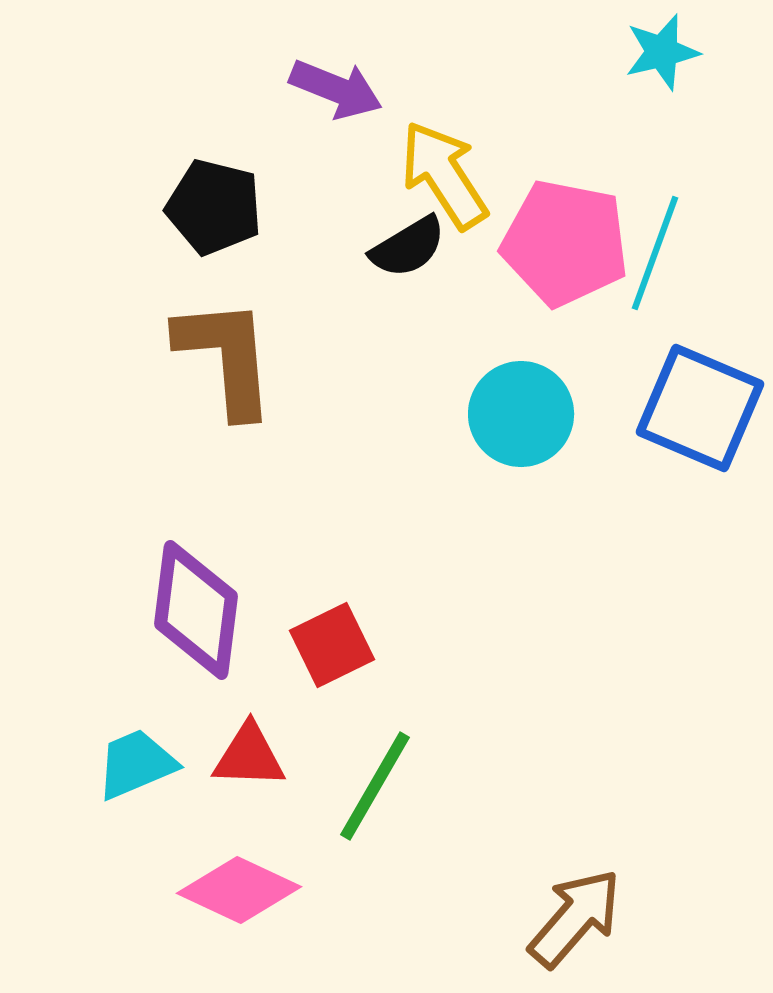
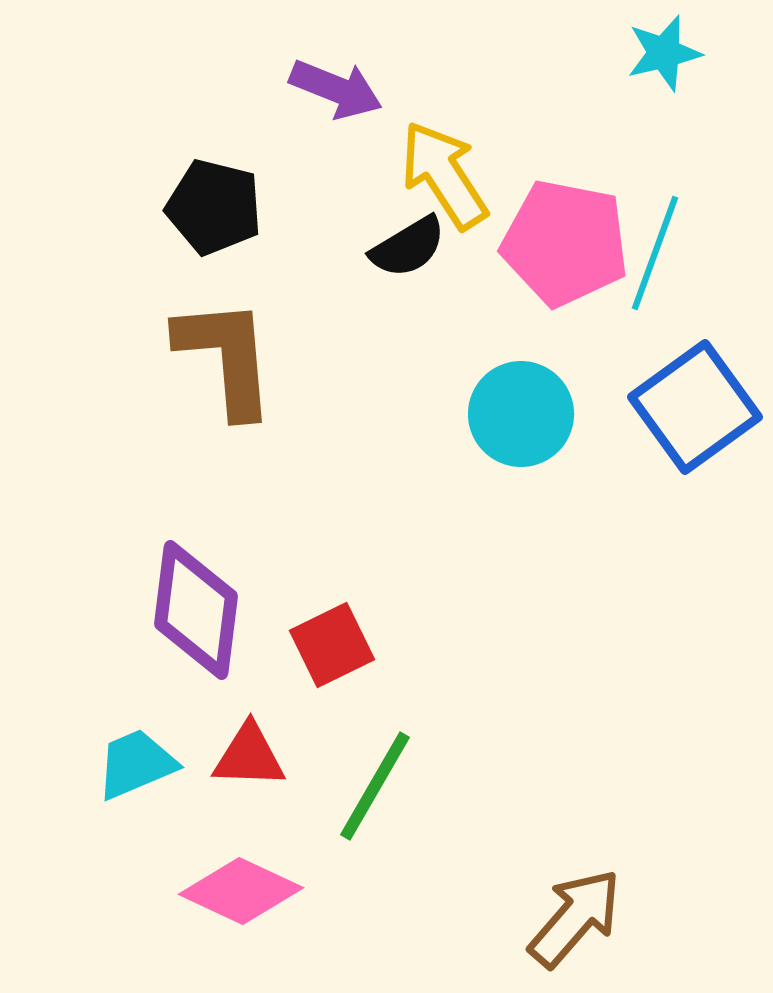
cyan star: moved 2 px right, 1 px down
blue square: moved 5 px left, 1 px up; rotated 31 degrees clockwise
pink diamond: moved 2 px right, 1 px down
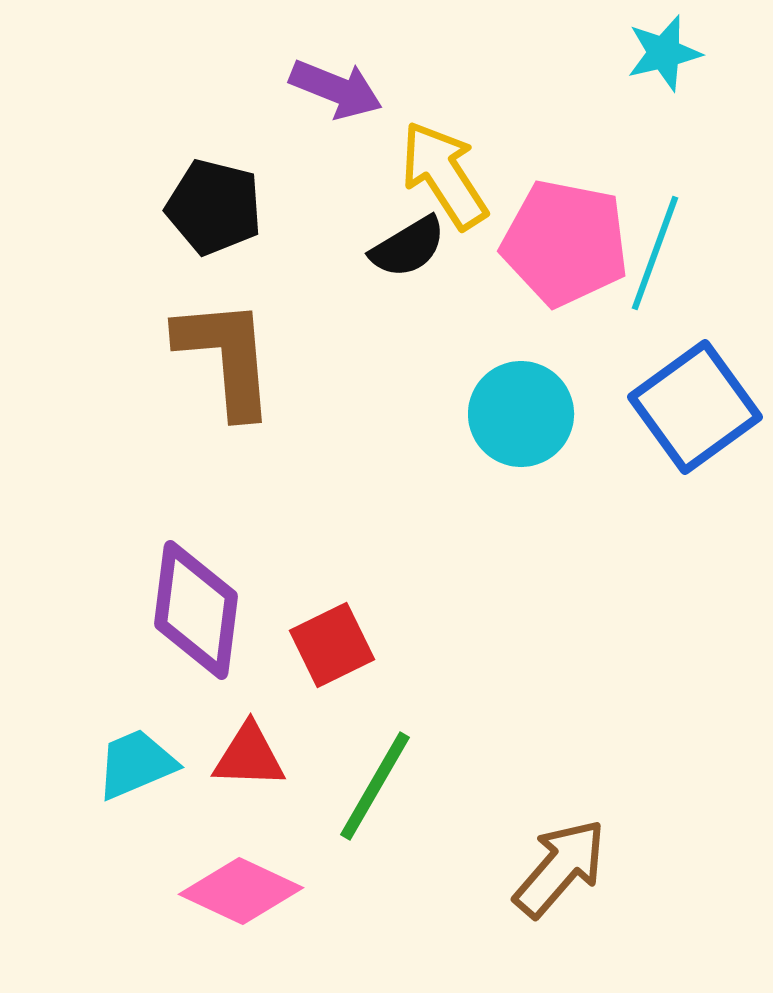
brown arrow: moved 15 px left, 50 px up
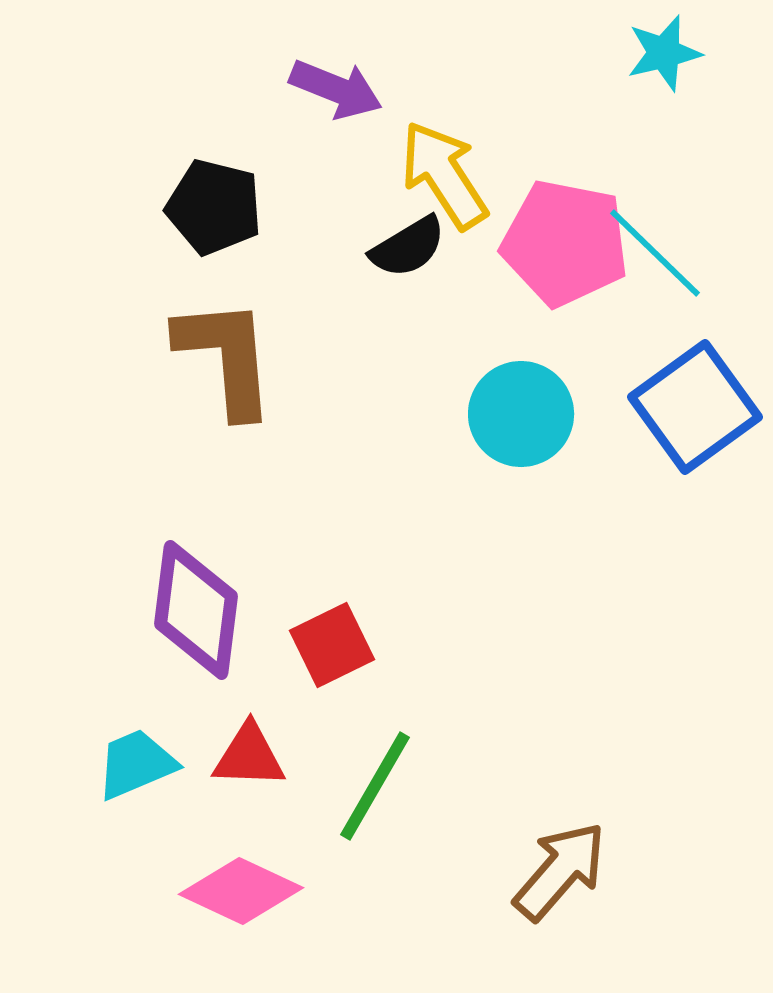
cyan line: rotated 66 degrees counterclockwise
brown arrow: moved 3 px down
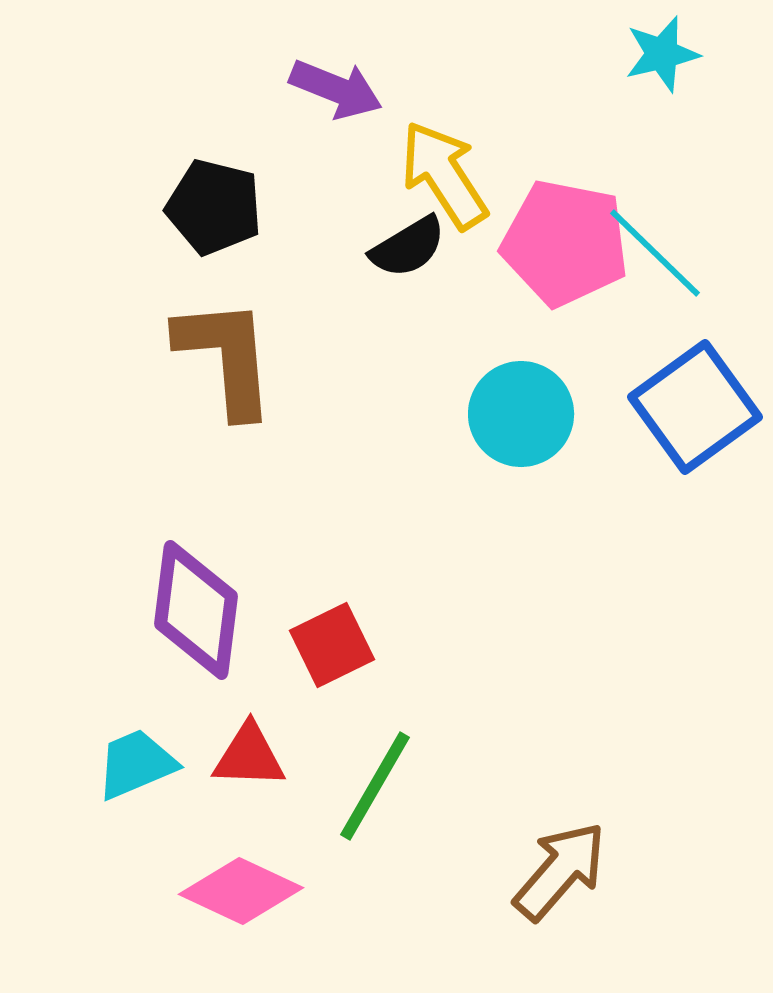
cyan star: moved 2 px left, 1 px down
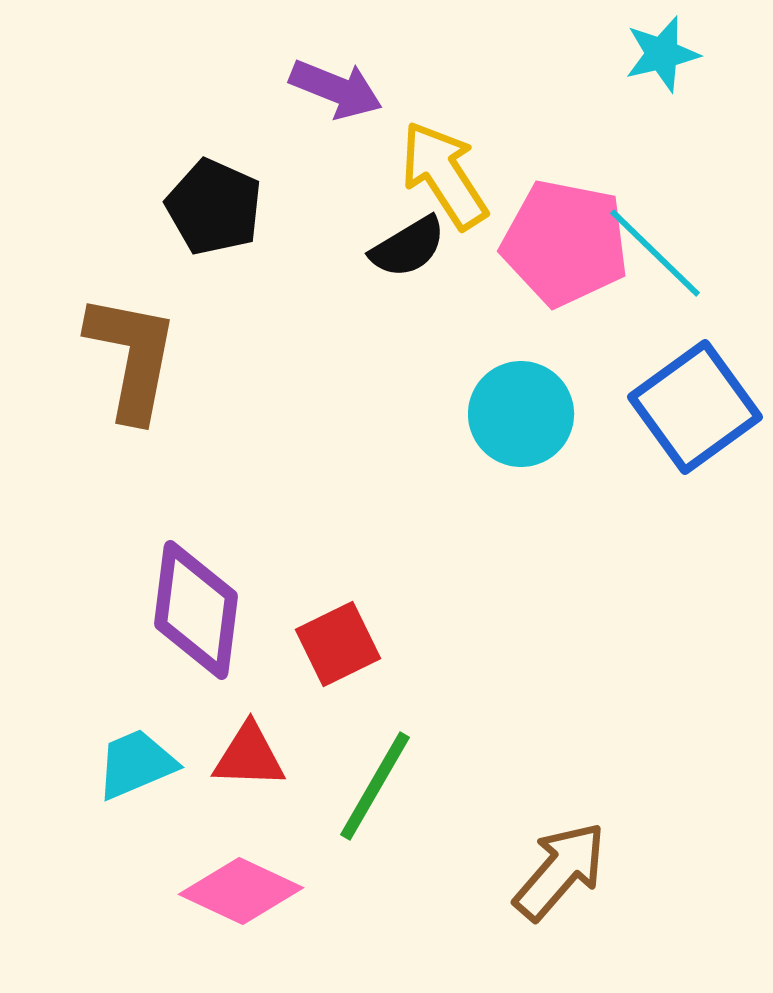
black pentagon: rotated 10 degrees clockwise
brown L-shape: moved 94 px left; rotated 16 degrees clockwise
red square: moved 6 px right, 1 px up
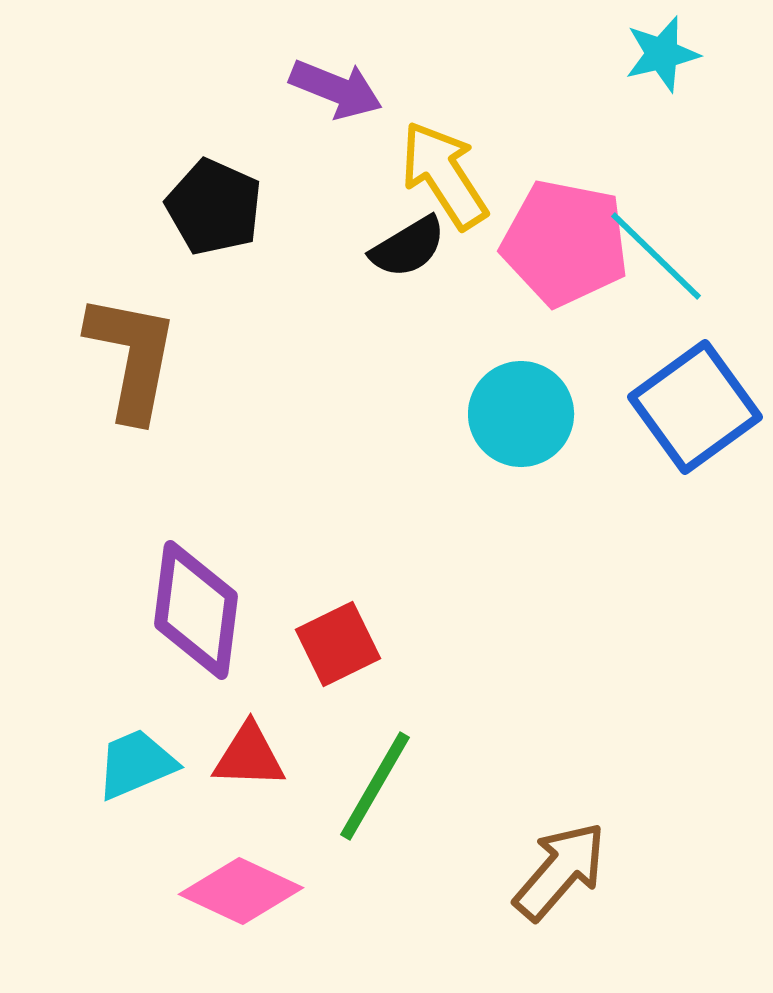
cyan line: moved 1 px right, 3 px down
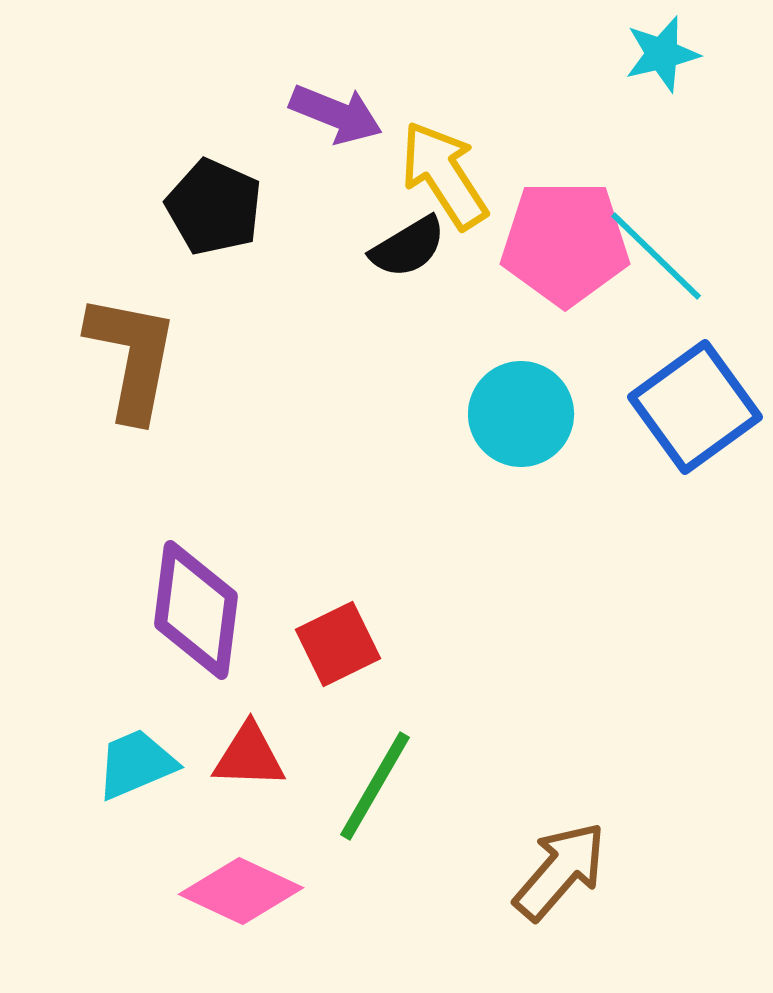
purple arrow: moved 25 px down
pink pentagon: rotated 11 degrees counterclockwise
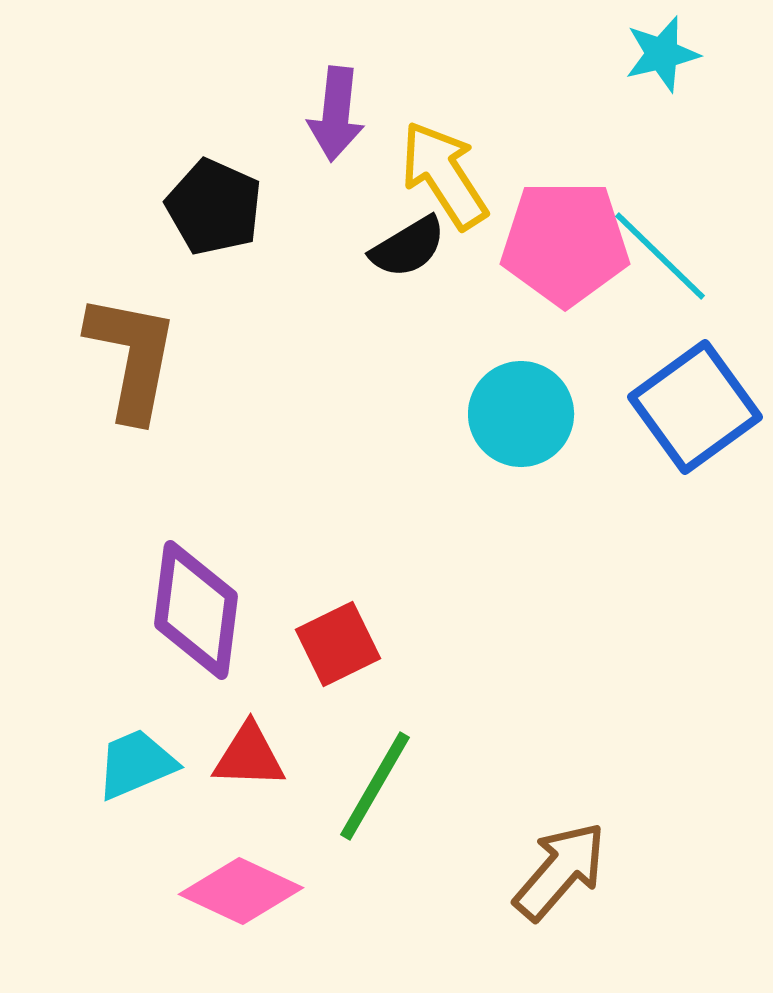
purple arrow: rotated 74 degrees clockwise
cyan line: moved 4 px right
